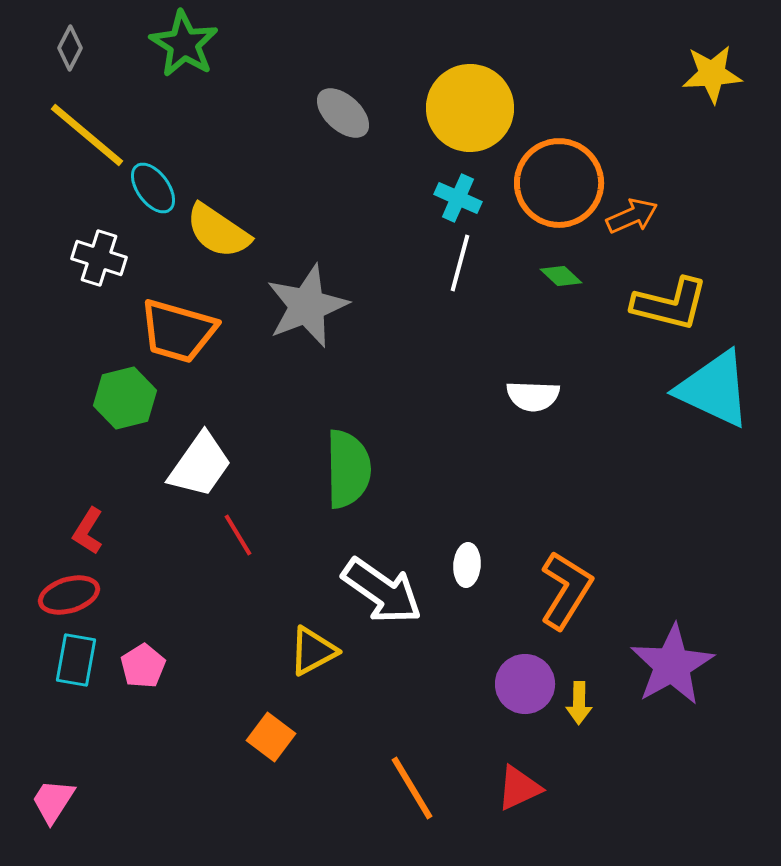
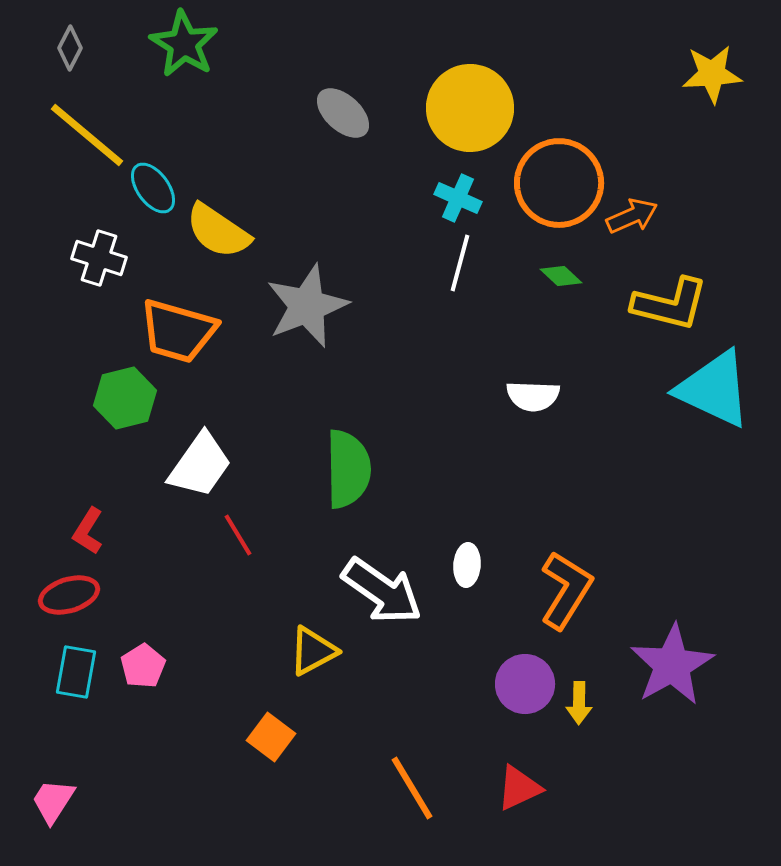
cyan rectangle: moved 12 px down
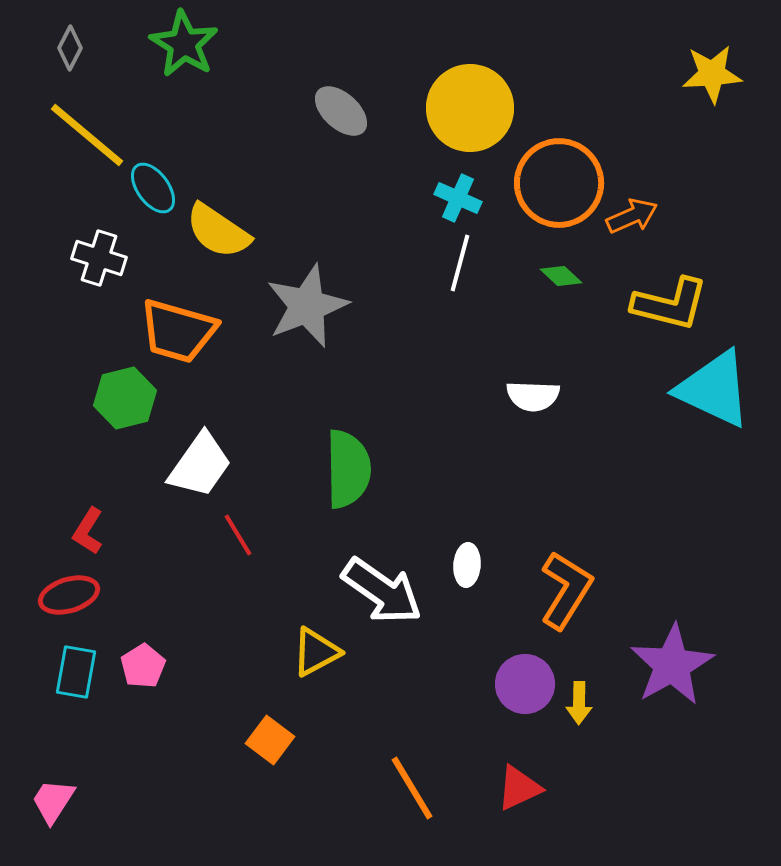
gray ellipse: moved 2 px left, 2 px up
yellow triangle: moved 3 px right, 1 px down
orange square: moved 1 px left, 3 px down
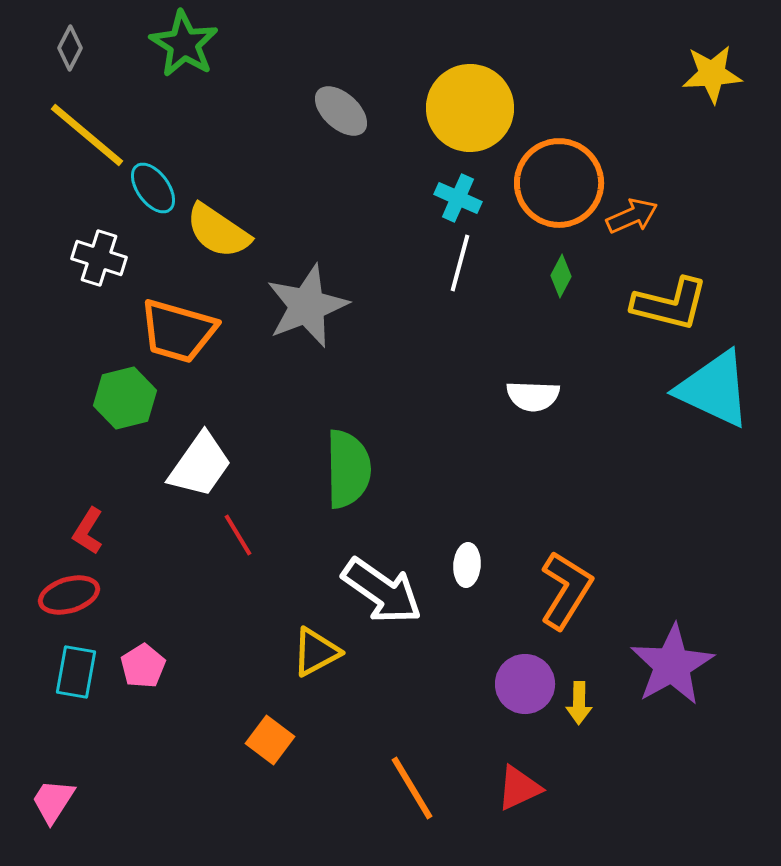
green diamond: rotated 75 degrees clockwise
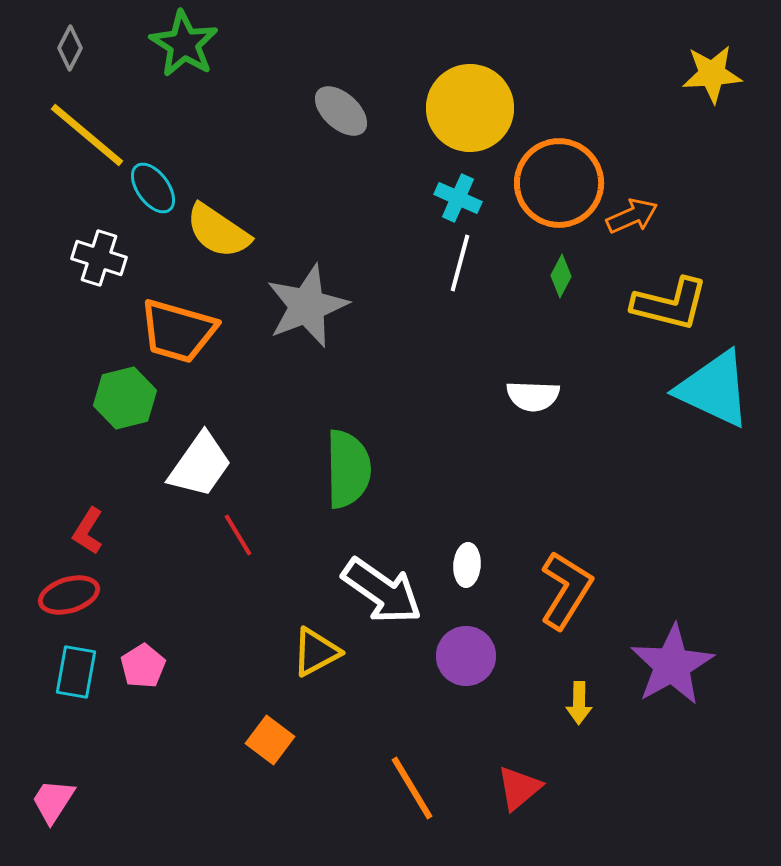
purple circle: moved 59 px left, 28 px up
red triangle: rotated 15 degrees counterclockwise
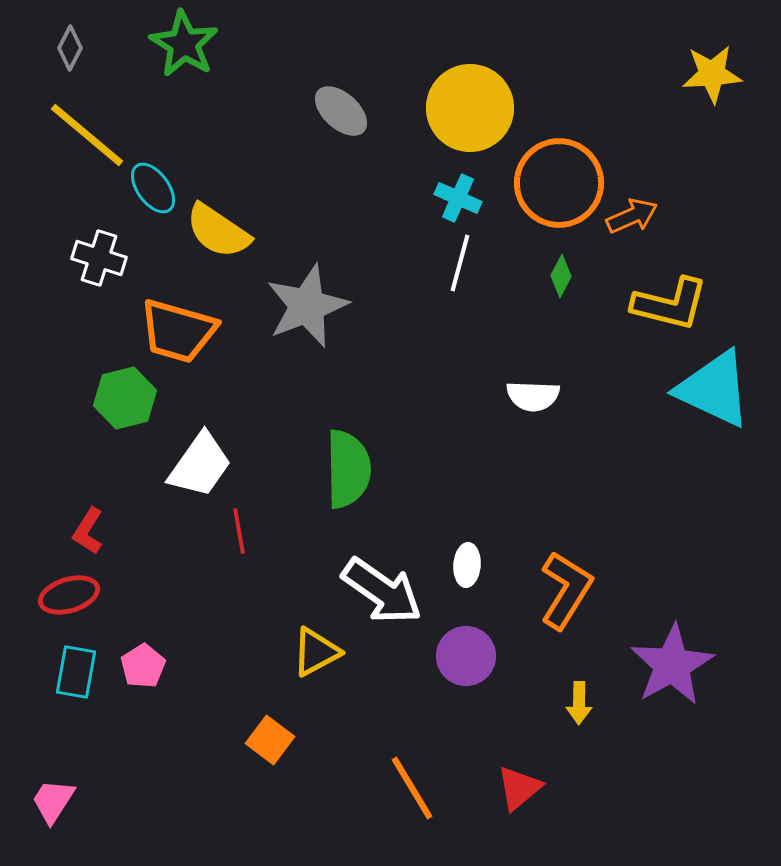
red line: moved 1 px right, 4 px up; rotated 21 degrees clockwise
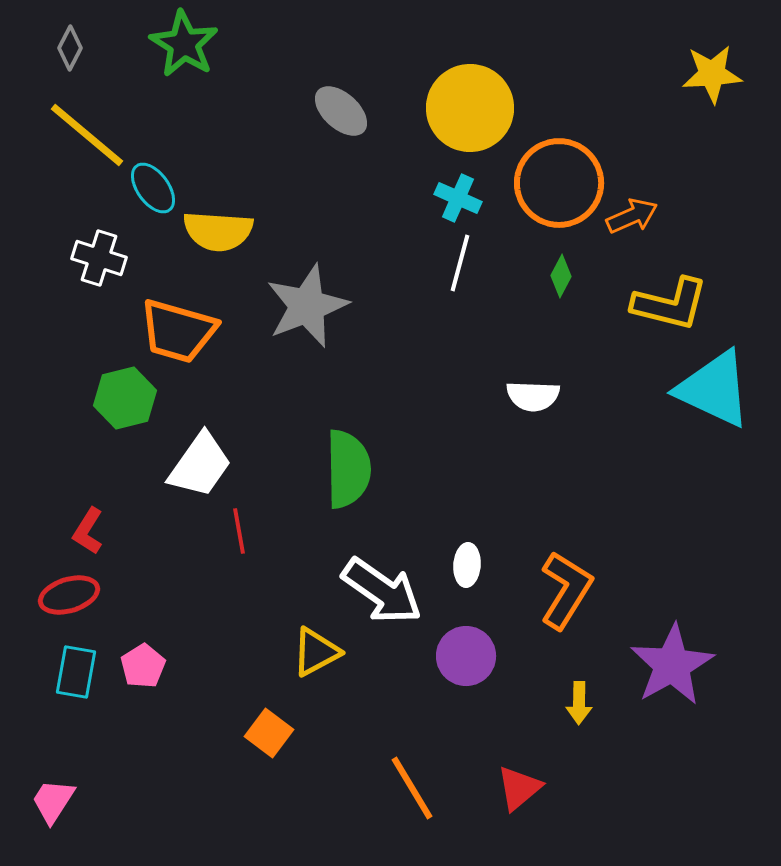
yellow semicircle: rotated 30 degrees counterclockwise
orange square: moved 1 px left, 7 px up
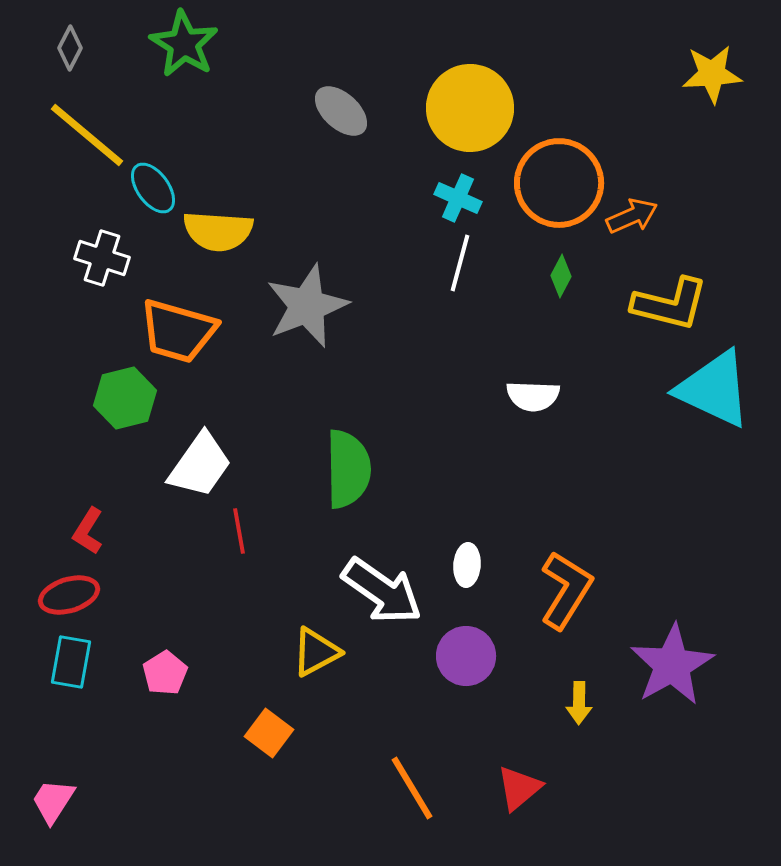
white cross: moved 3 px right
pink pentagon: moved 22 px right, 7 px down
cyan rectangle: moved 5 px left, 10 px up
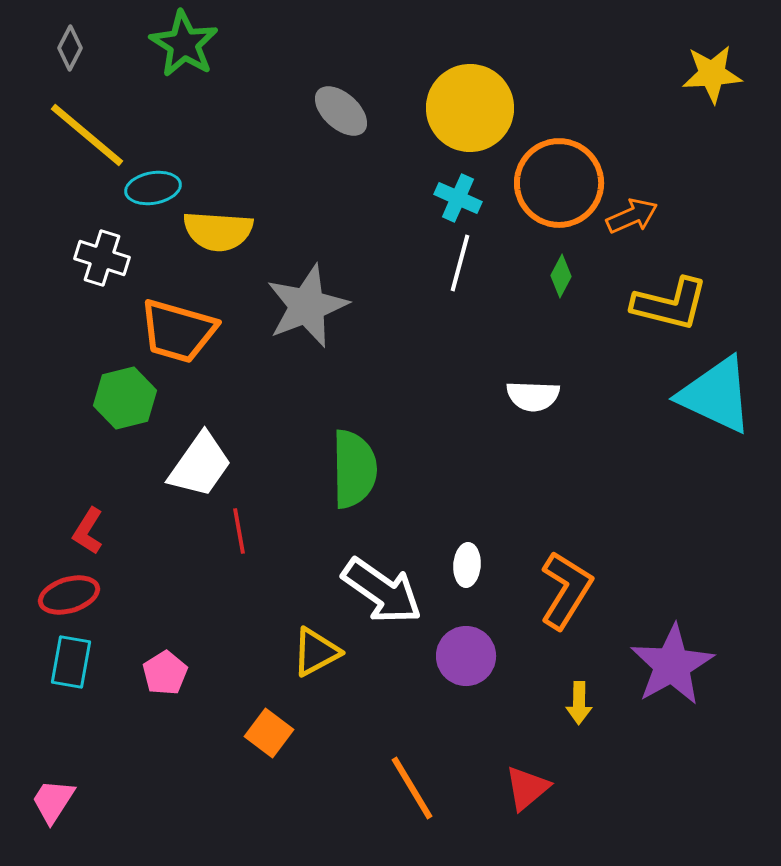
cyan ellipse: rotated 64 degrees counterclockwise
cyan triangle: moved 2 px right, 6 px down
green semicircle: moved 6 px right
red triangle: moved 8 px right
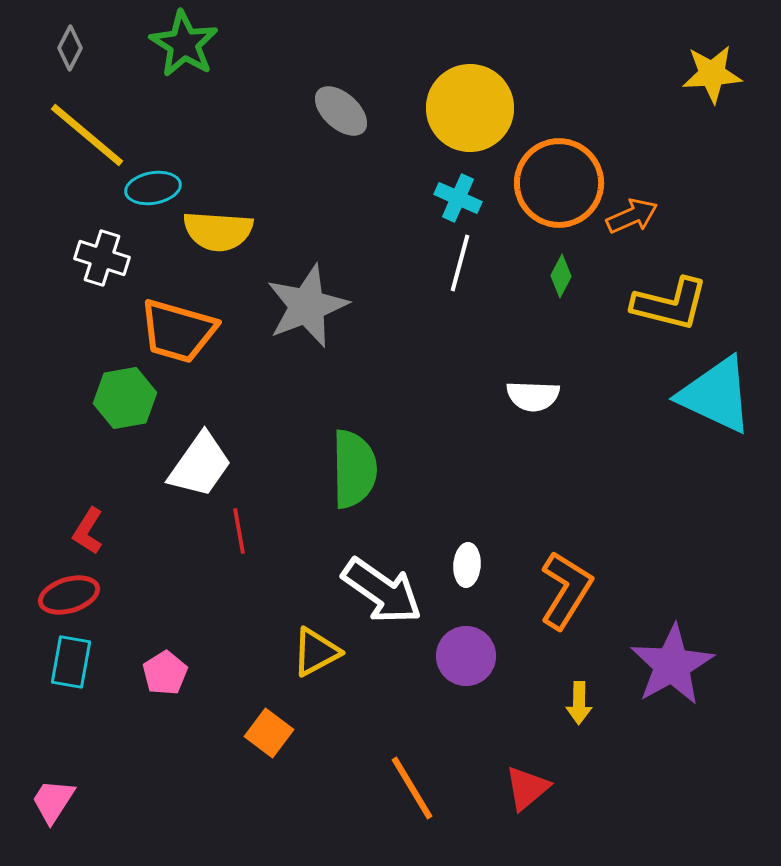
green hexagon: rotated 4 degrees clockwise
